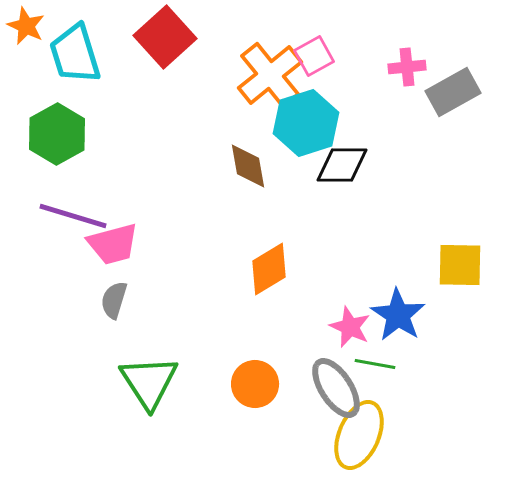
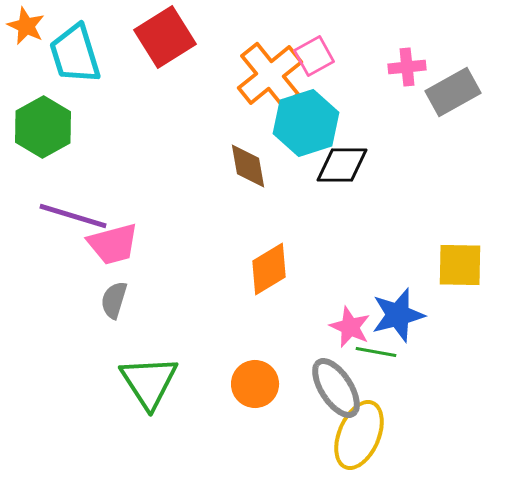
red square: rotated 10 degrees clockwise
green hexagon: moved 14 px left, 7 px up
blue star: rotated 24 degrees clockwise
green line: moved 1 px right, 12 px up
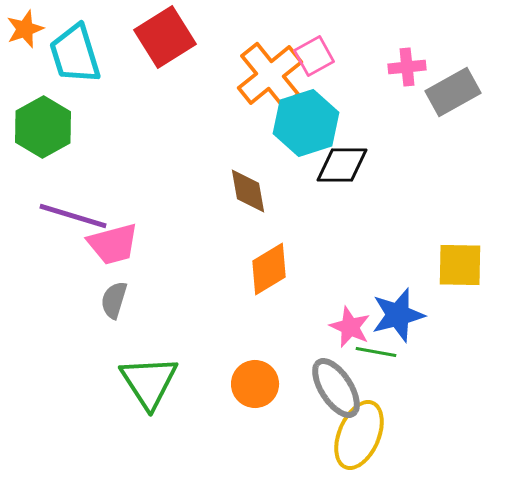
orange star: moved 1 px left, 3 px down; rotated 27 degrees clockwise
brown diamond: moved 25 px down
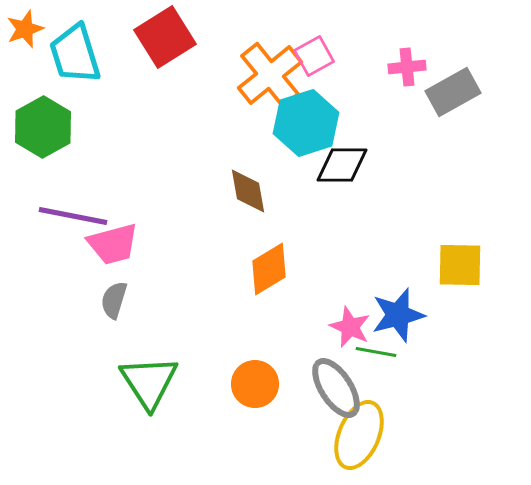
purple line: rotated 6 degrees counterclockwise
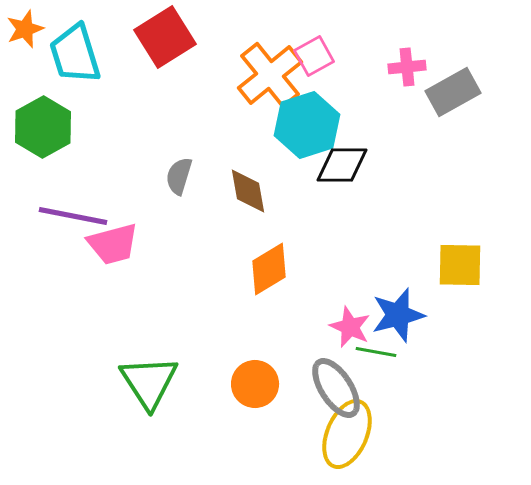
cyan hexagon: moved 1 px right, 2 px down
gray semicircle: moved 65 px right, 124 px up
yellow ellipse: moved 12 px left, 1 px up
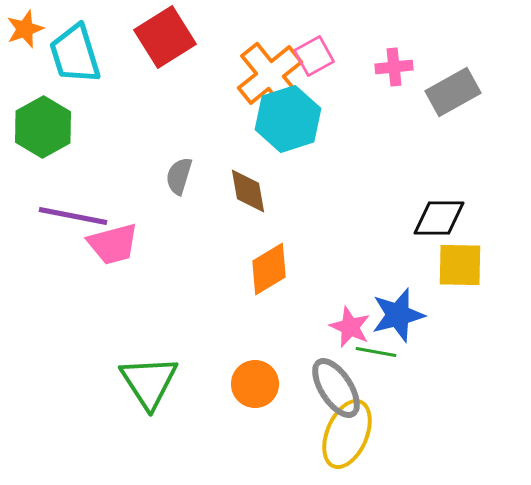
pink cross: moved 13 px left
cyan hexagon: moved 19 px left, 6 px up
black diamond: moved 97 px right, 53 px down
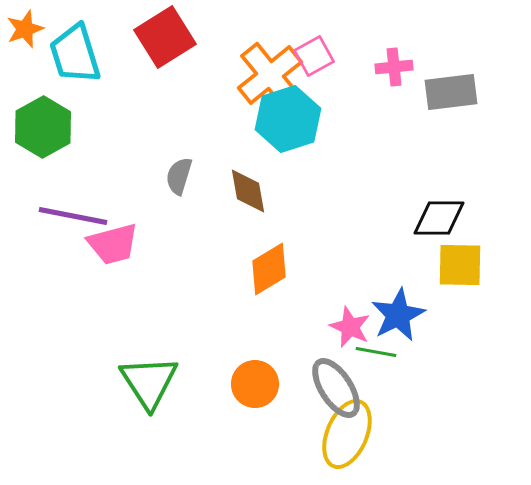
gray rectangle: moved 2 px left; rotated 22 degrees clockwise
blue star: rotated 12 degrees counterclockwise
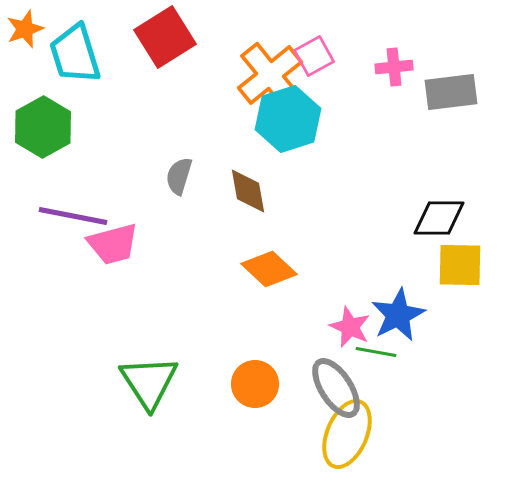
orange diamond: rotated 74 degrees clockwise
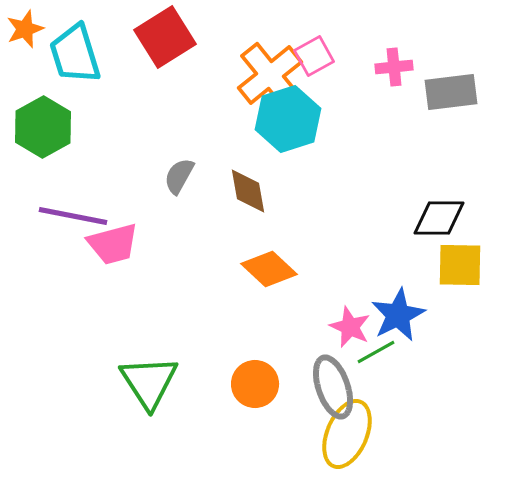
gray semicircle: rotated 12 degrees clockwise
green line: rotated 39 degrees counterclockwise
gray ellipse: moved 3 px left, 1 px up; rotated 14 degrees clockwise
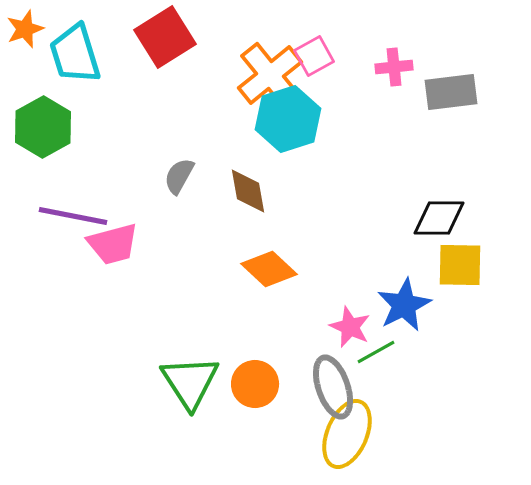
blue star: moved 6 px right, 10 px up
green triangle: moved 41 px right
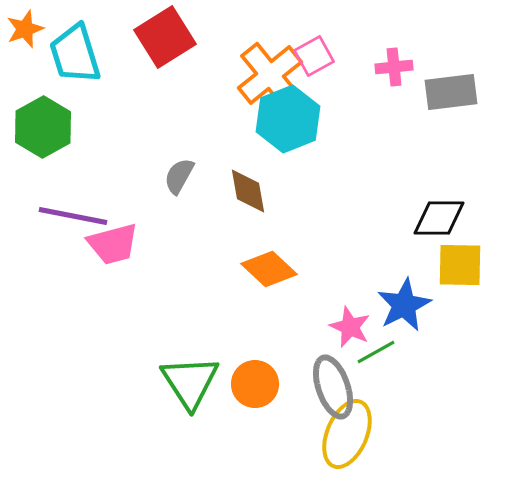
cyan hexagon: rotated 4 degrees counterclockwise
